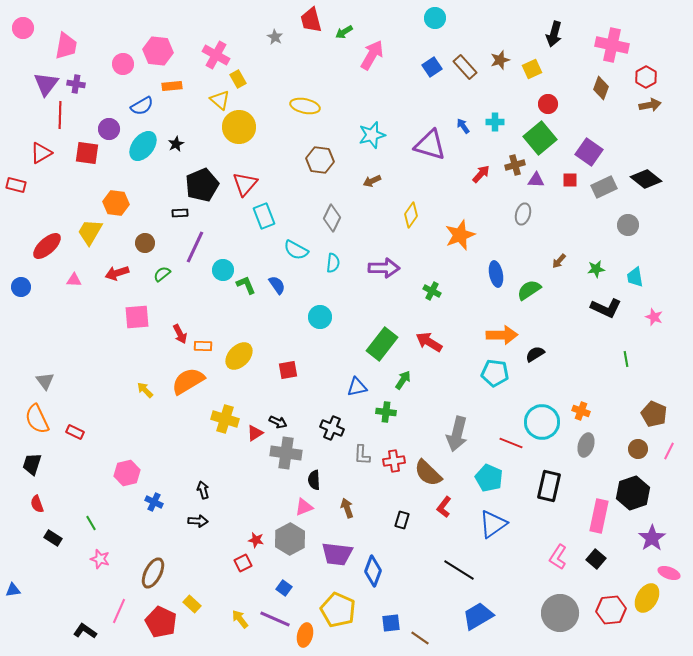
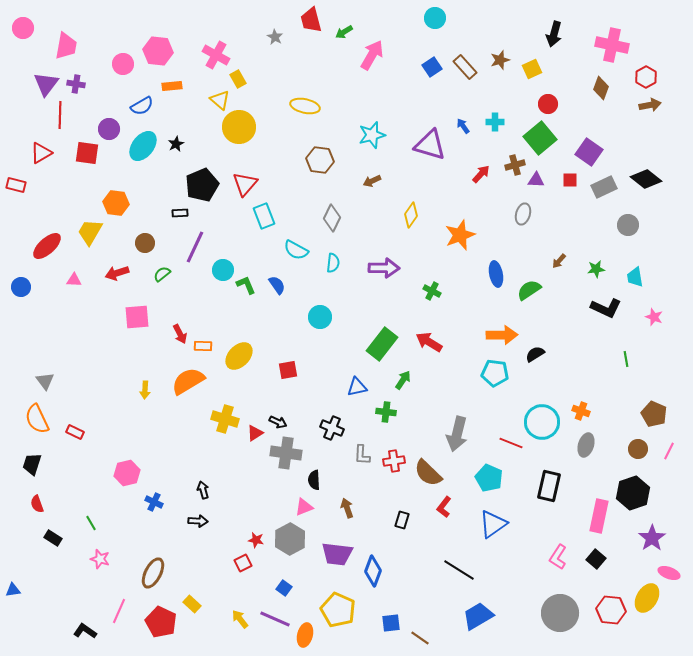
yellow arrow at (145, 390): rotated 132 degrees counterclockwise
red hexagon at (611, 610): rotated 12 degrees clockwise
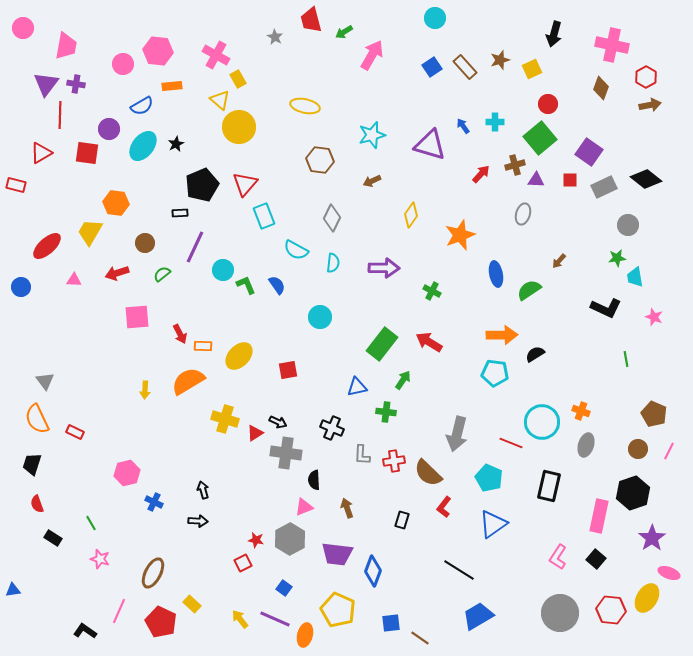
green star at (596, 269): moved 21 px right, 11 px up
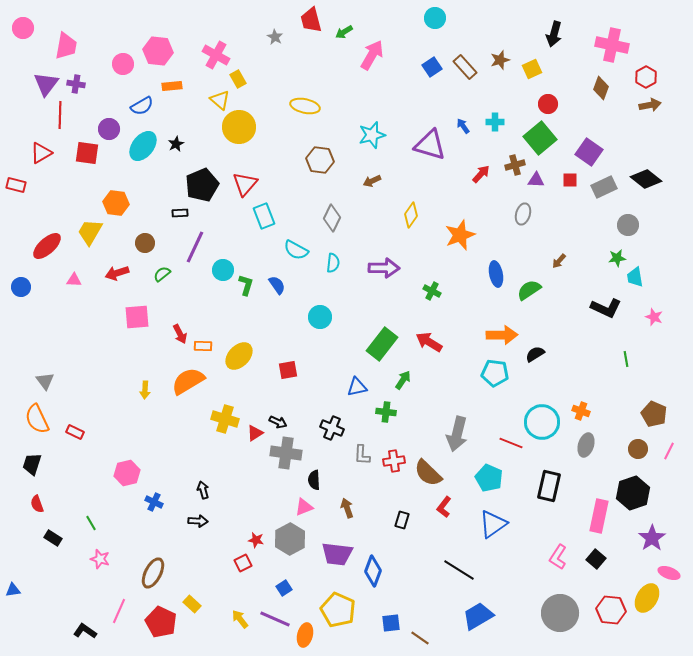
green L-shape at (246, 285): rotated 40 degrees clockwise
blue square at (284, 588): rotated 21 degrees clockwise
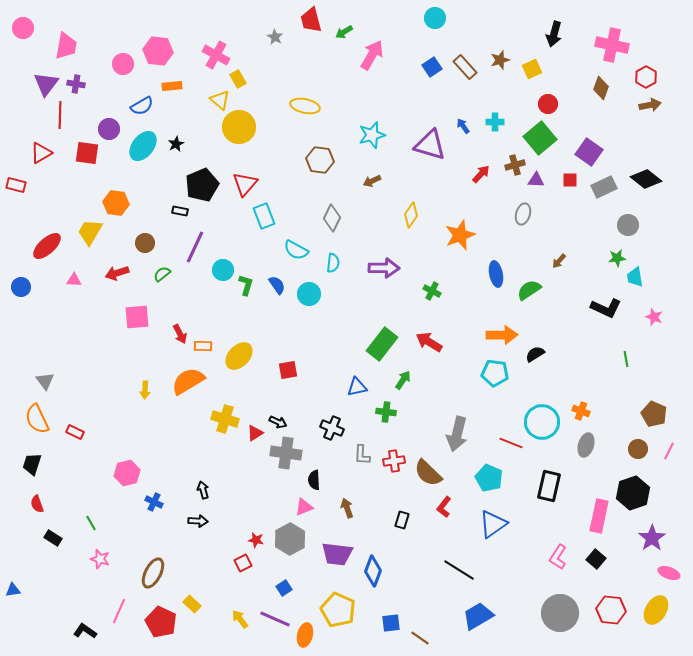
black rectangle at (180, 213): moved 2 px up; rotated 14 degrees clockwise
cyan circle at (320, 317): moved 11 px left, 23 px up
yellow ellipse at (647, 598): moved 9 px right, 12 px down
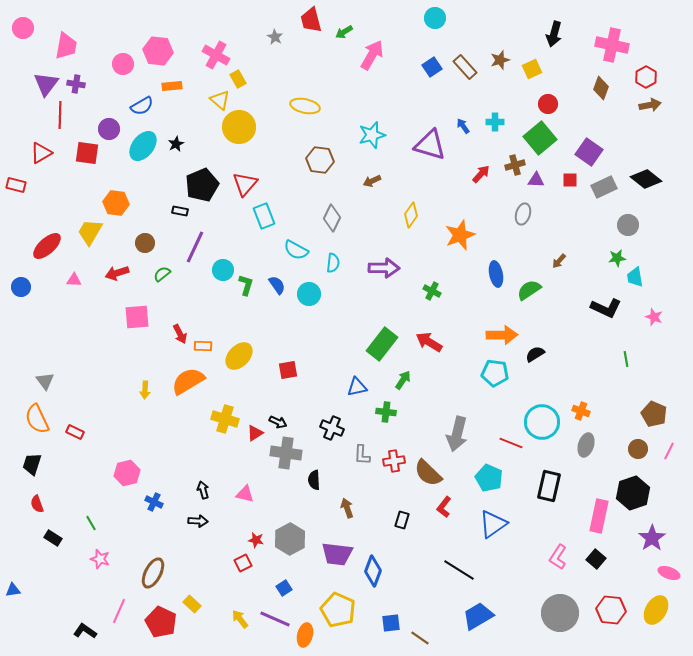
pink triangle at (304, 507): moved 59 px left, 13 px up; rotated 36 degrees clockwise
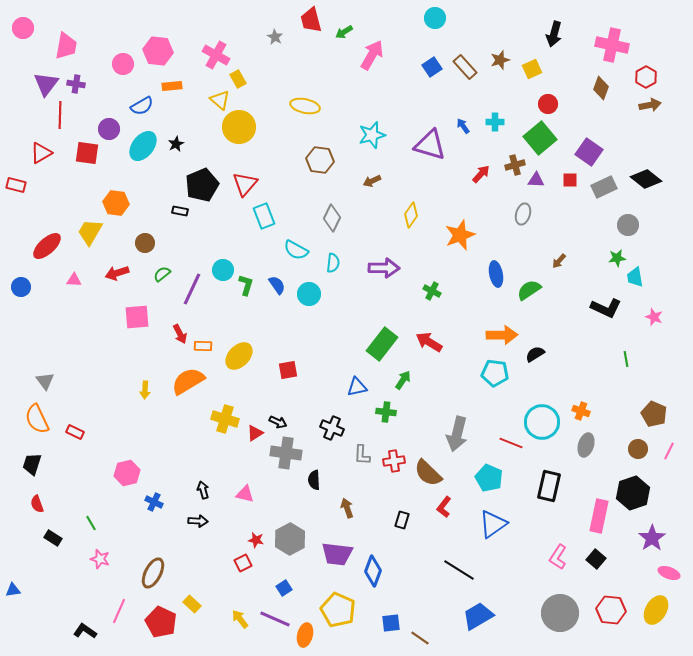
purple line at (195, 247): moved 3 px left, 42 px down
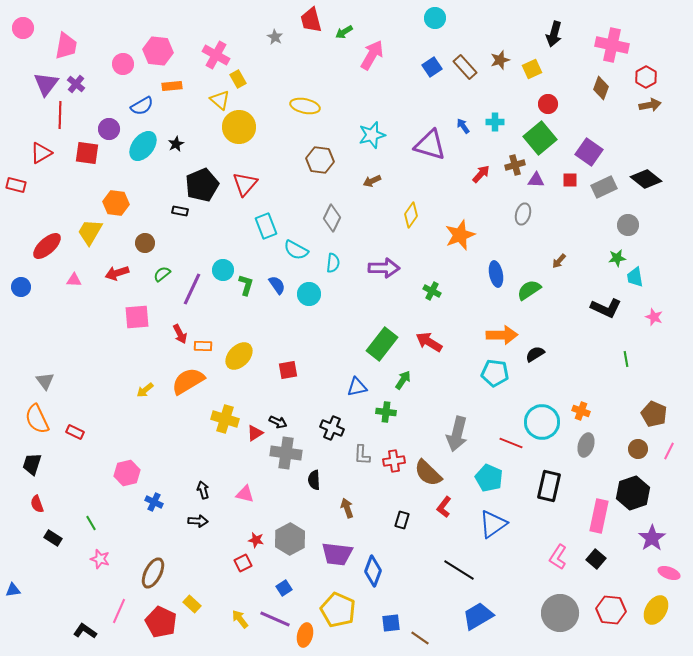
purple cross at (76, 84): rotated 30 degrees clockwise
cyan rectangle at (264, 216): moved 2 px right, 10 px down
yellow arrow at (145, 390): rotated 48 degrees clockwise
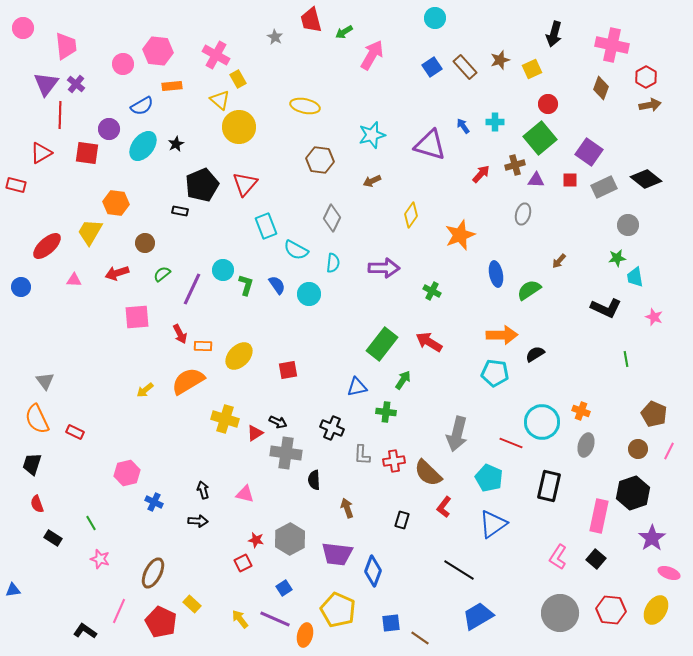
pink trapezoid at (66, 46): rotated 16 degrees counterclockwise
